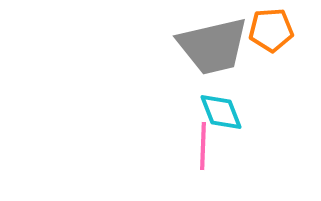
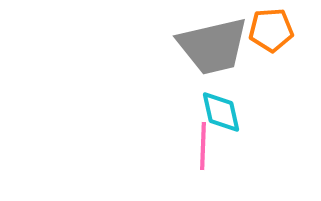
cyan diamond: rotated 9 degrees clockwise
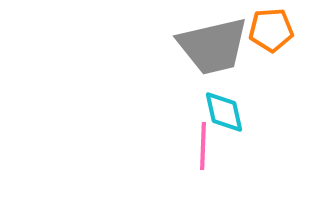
cyan diamond: moved 3 px right
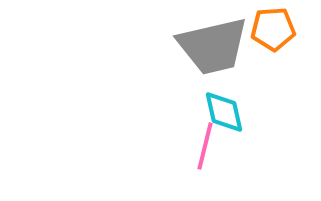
orange pentagon: moved 2 px right, 1 px up
pink line: moved 2 px right; rotated 12 degrees clockwise
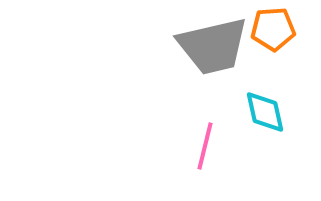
cyan diamond: moved 41 px right
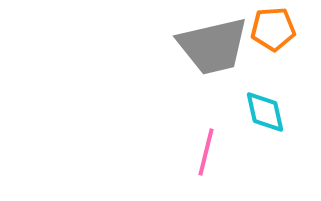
pink line: moved 1 px right, 6 px down
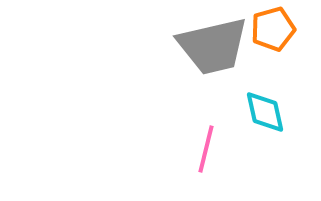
orange pentagon: rotated 12 degrees counterclockwise
pink line: moved 3 px up
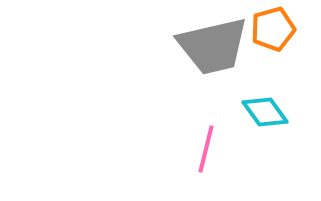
cyan diamond: rotated 24 degrees counterclockwise
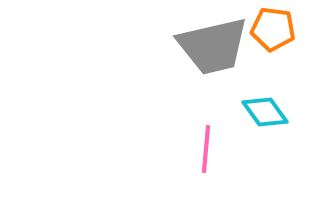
orange pentagon: rotated 24 degrees clockwise
pink line: rotated 9 degrees counterclockwise
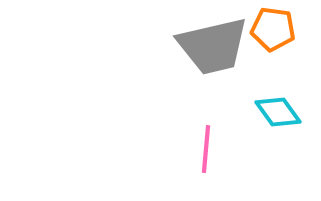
cyan diamond: moved 13 px right
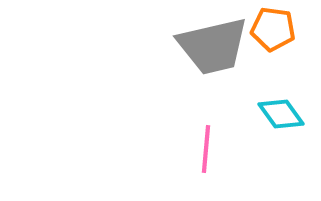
cyan diamond: moved 3 px right, 2 px down
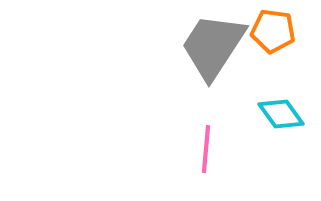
orange pentagon: moved 2 px down
gray trapezoid: rotated 136 degrees clockwise
